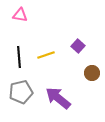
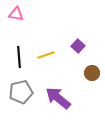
pink triangle: moved 4 px left, 1 px up
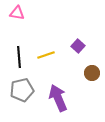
pink triangle: moved 1 px right, 1 px up
gray pentagon: moved 1 px right, 2 px up
purple arrow: rotated 28 degrees clockwise
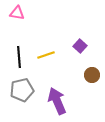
purple square: moved 2 px right
brown circle: moved 2 px down
purple arrow: moved 1 px left, 3 px down
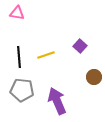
brown circle: moved 2 px right, 2 px down
gray pentagon: rotated 20 degrees clockwise
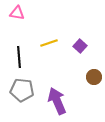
yellow line: moved 3 px right, 12 px up
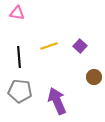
yellow line: moved 3 px down
gray pentagon: moved 2 px left, 1 px down
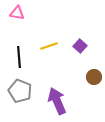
gray pentagon: rotated 15 degrees clockwise
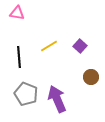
yellow line: rotated 12 degrees counterclockwise
brown circle: moved 3 px left
gray pentagon: moved 6 px right, 3 px down
purple arrow: moved 2 px up
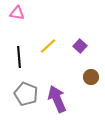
yellow line: moved 1 px left; rotated 12 degrees counterclockwise
